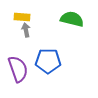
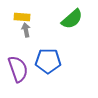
green semicircle: rotated 125 degrees clockwise
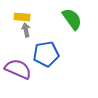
green semicircle: rotated 85 degrees counterclockwise
blue pentagon: moved 2 px left, 7 px up; rotated 10 degrees counterclockwise
purple semicircle: rotated 48 degrees counterclockwise
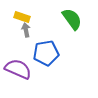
yellow rectangle: rotated 14 degrees clockwise
blue pentagon: moved 1 px up
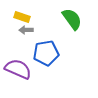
gray arrow: rotated 80 degrees counterclockwise
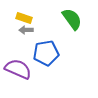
yellow rectangle: moved 2 px right, 1 px down
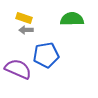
green semicircle: rotated 55 degrees counterclockwise
blue pentagon: moved 2 px down
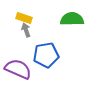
gray arrow: rotated 72 degrees clockwise
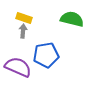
green semicircle: rotated 15 degrees clockwise
gray arrow: moved 3 px left, 1 px down; rotated 24 degrees clockwise
purple semicircle: moved 2 px up
